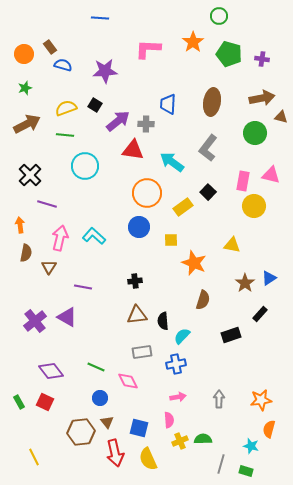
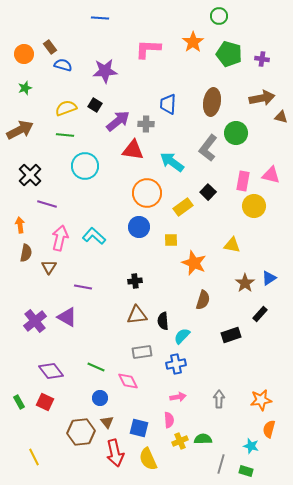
brown arrow at (27, 124): moved 7 px left, 6 px down
green circle at (255, 133): moved 19 px left
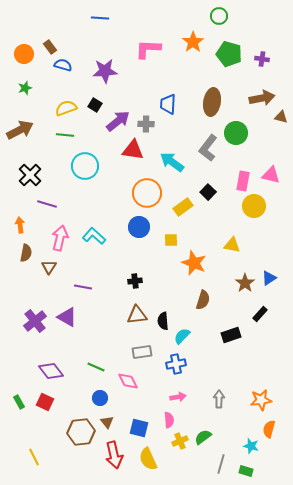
green semicircle at (203, 439): moved 2 px up; rotated 36 degrees counterclockwise
red arrow at (115, 453): moved 1 px left, 2 px down
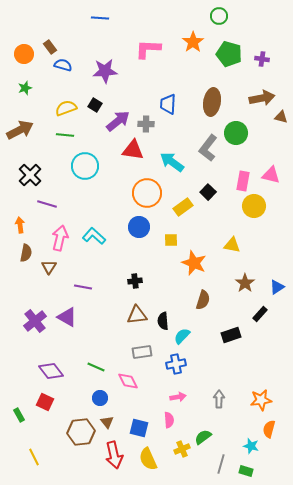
blue triangle at (269, 278): moved 8 px right, 9 px down
green rectangle at (19, 402): moved 13 px down
yellow cross at (180, 441): moved 2 px right, 8 px down
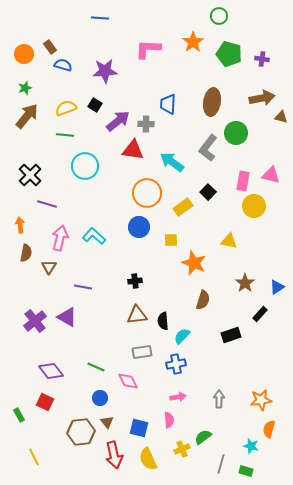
brown arrow at (20, 130): moved 7 px right, 14 px up; rotated 24 degrees counterclockwise
yellow triangle at (232, 245): moved 3 px left, 4 px up
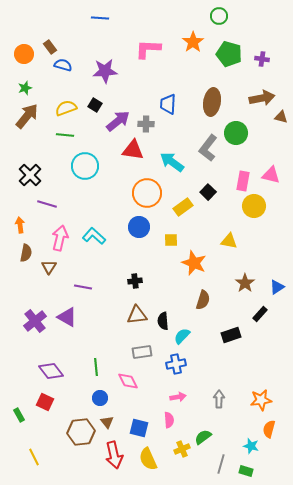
green line at (96, 367): rotated 60 degrees clockwise
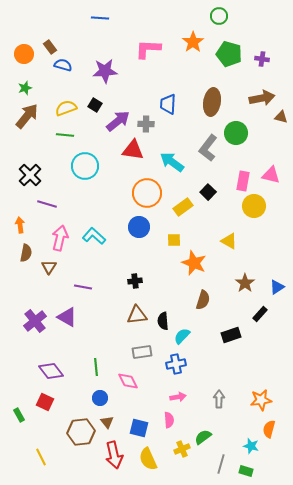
yellow square at (171, 240): moved 3 px right
yellow triangle at (229, 241): rotated 18 degrees clockwise
yellow line at (34, 457): moved 7 px right
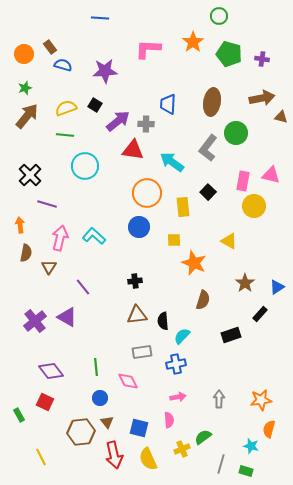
yellow rectangle at (183, 207): rotated 60 degrees counterclockwise
purple line at (83, 287): rotated 42 degrees clockwise
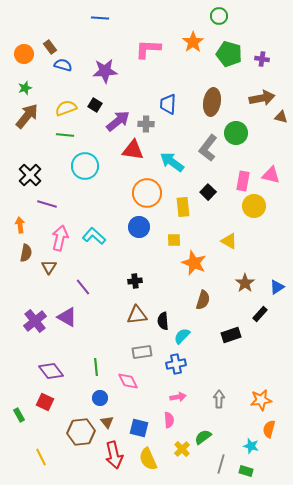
yellow cross at (182, 449): rotated 21 degrees counterclockwise
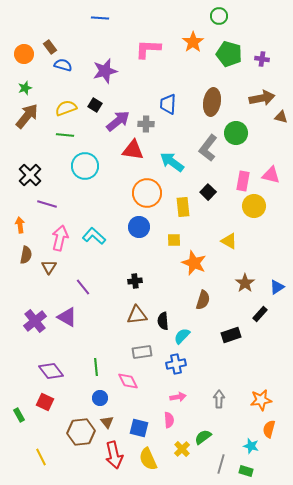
purple star at (105, 71): rotated 10 degrees counterclockwise
brown semicircle at (26, 253): moved 2 px down
